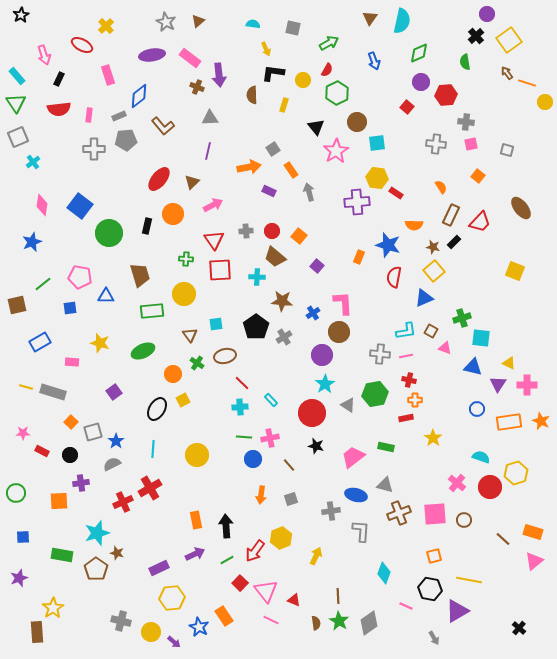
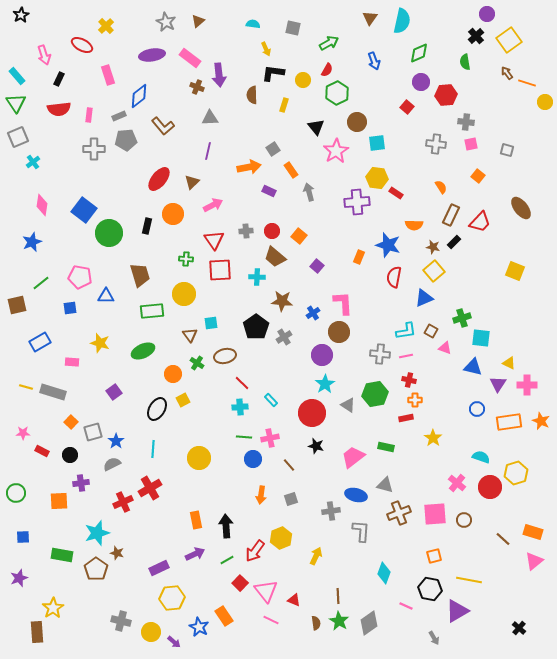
blue square at (80, 206): moved 4 px right, 4 px down
green line at (43, 284): moved 2 px left, 1 px up
cyan square at (216, 324): moved 5 px left, 1 px up
yellow circle at (197, 455): moved 2 px right, 3 px down
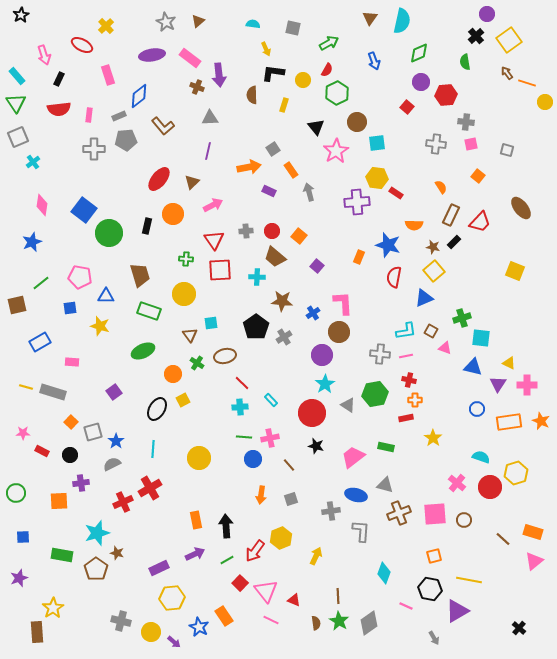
green rectangle at (152, 311): moved 3 px left; rotated 25 degrees clockwise
yellow star at (100, 343): moved 17 px up
